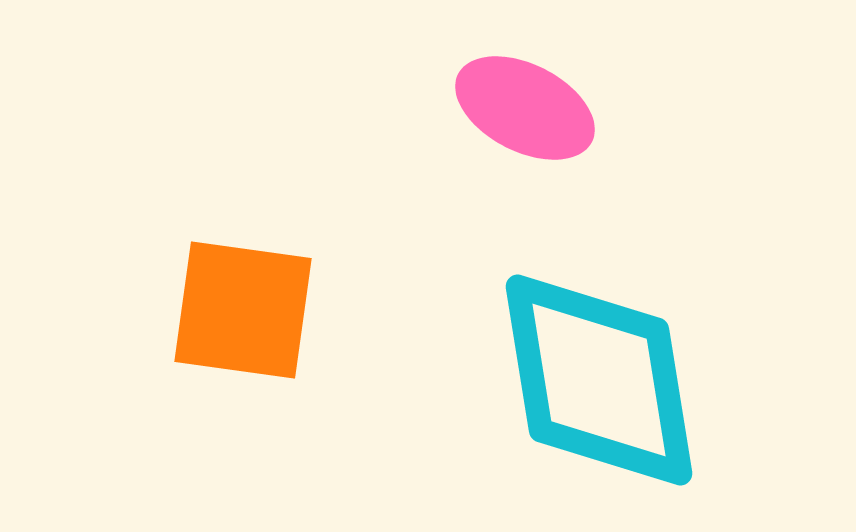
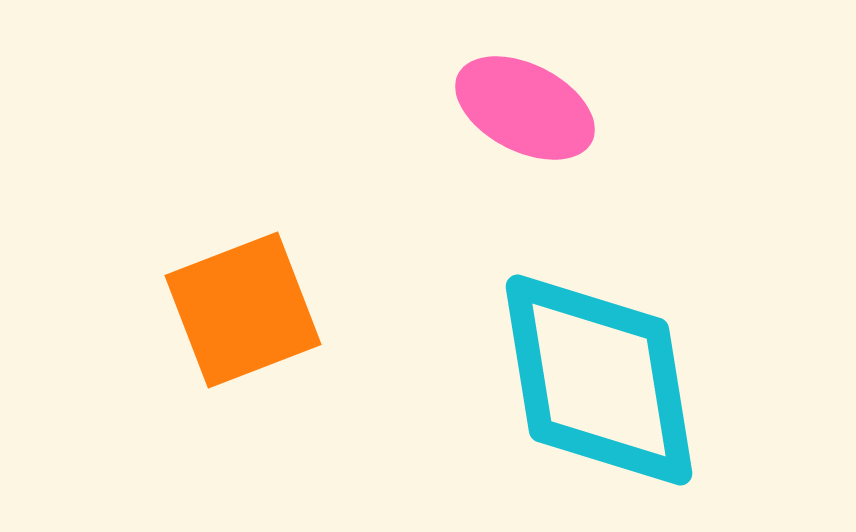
orange square: rotated 29 degrees counterclockwise
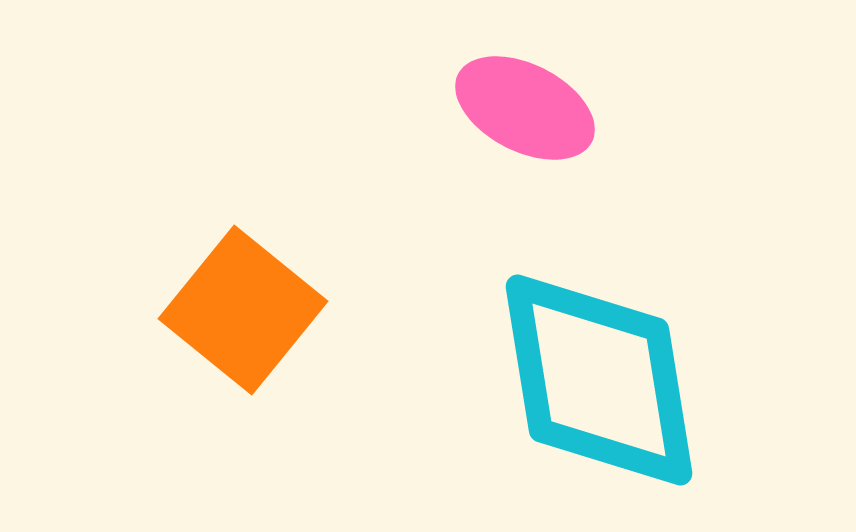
orange square: rotated 30 degrees counterclockwise
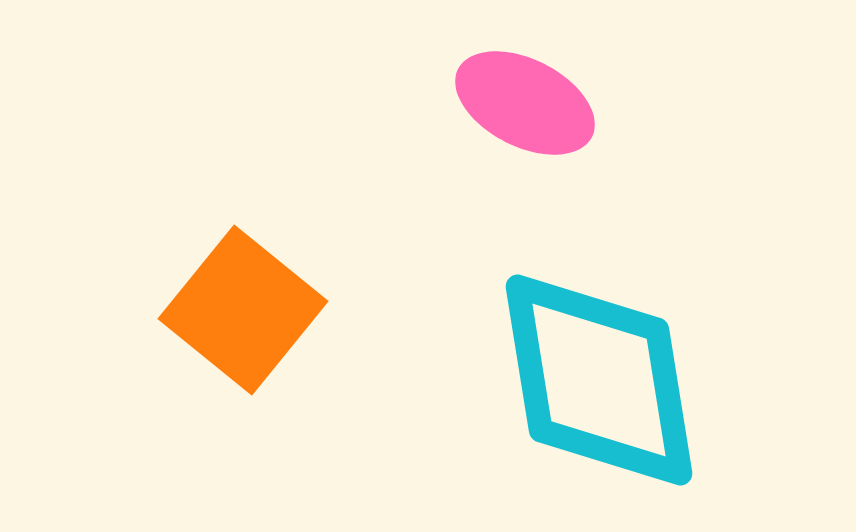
pink ellipse: moved 5 px up
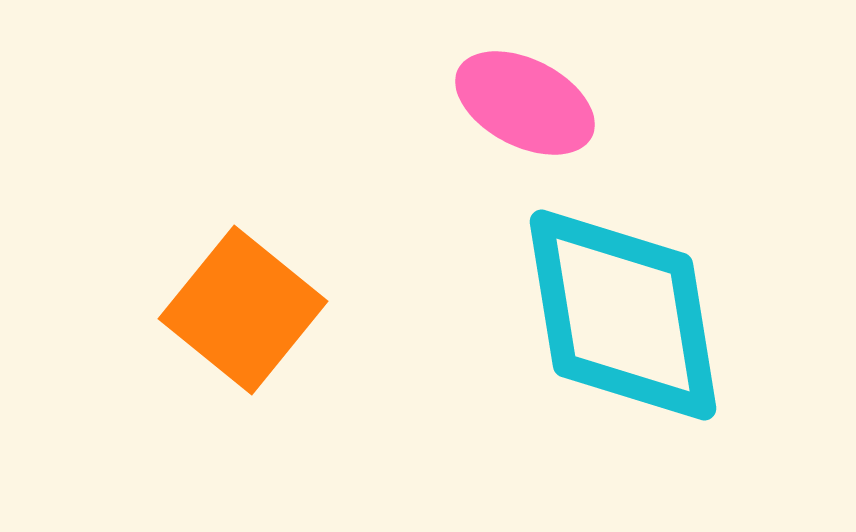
cyan diamond: moved 24 px right, 65 px up
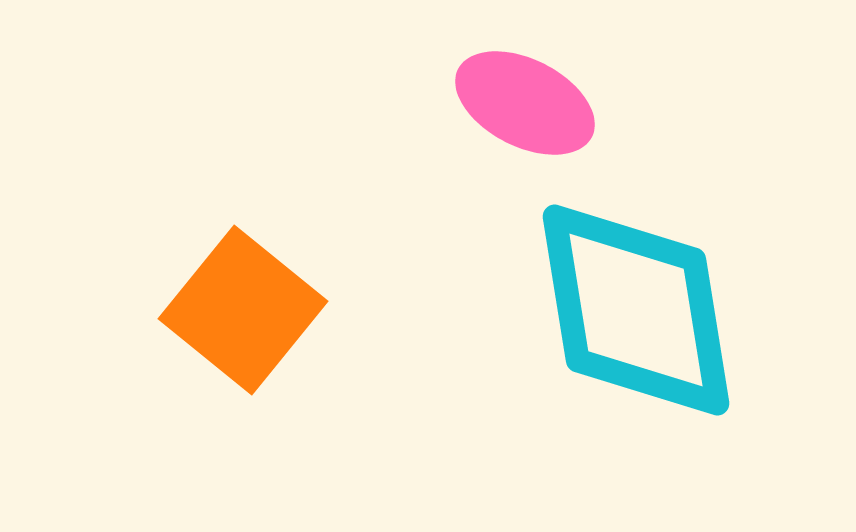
cyan diamond: moved 13 px right, 5 px up
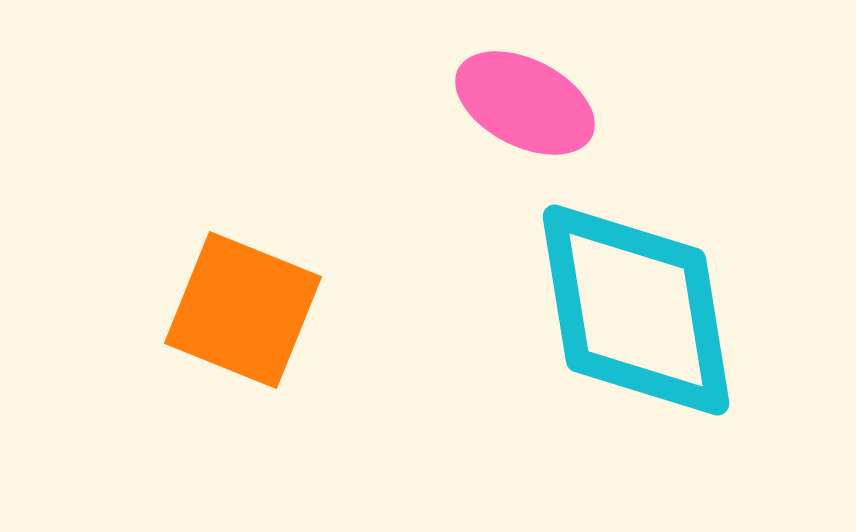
orange square: rotated 17 degrees counterclockwise
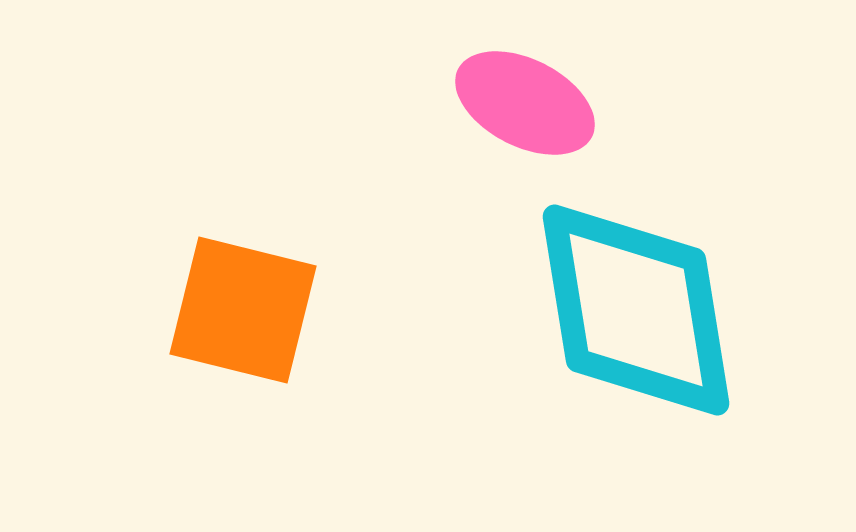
orange square: rotated 8 degrees counterclockwise
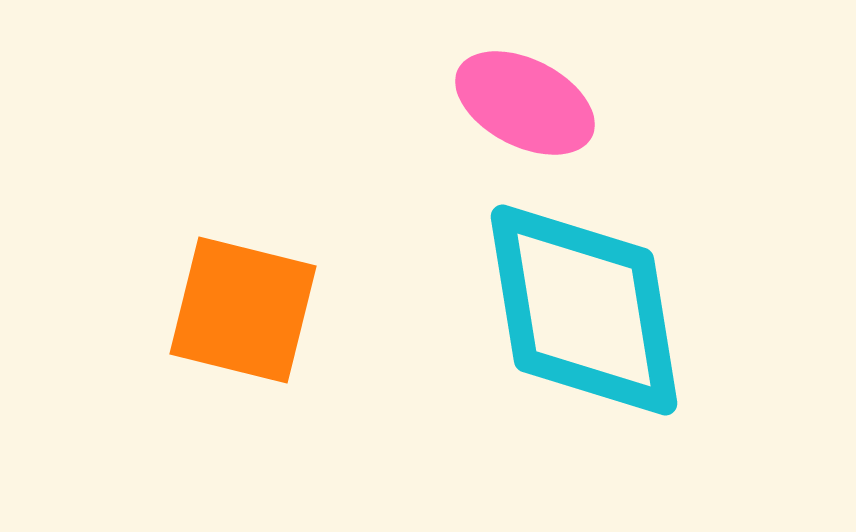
cyan diamond: moved 52 px left
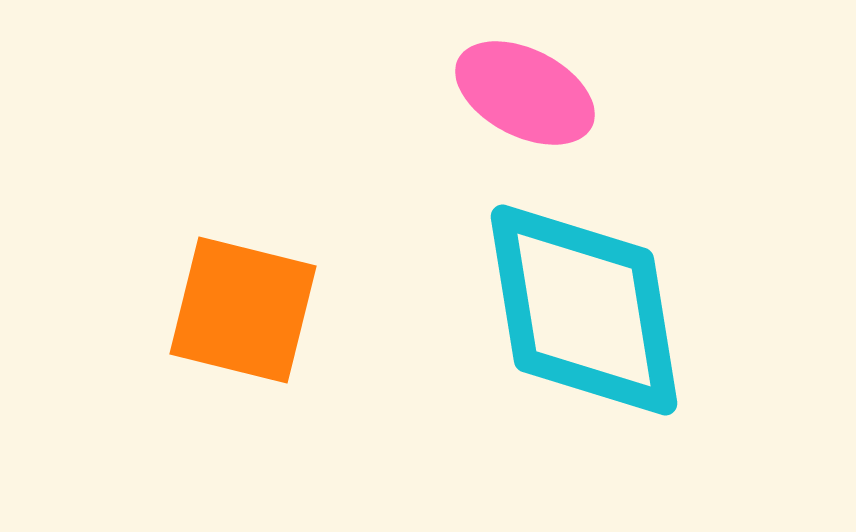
pink ellipse: moved 10 px up
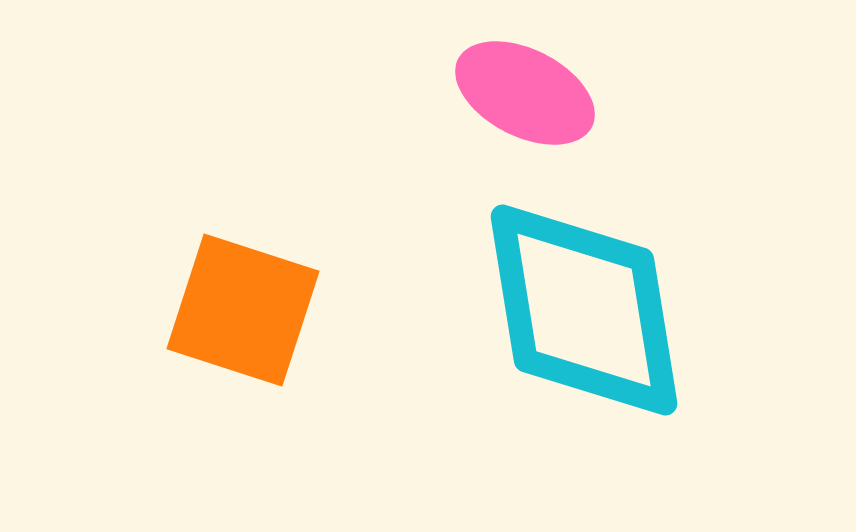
orange square: rotated 4 degrees clockwise
